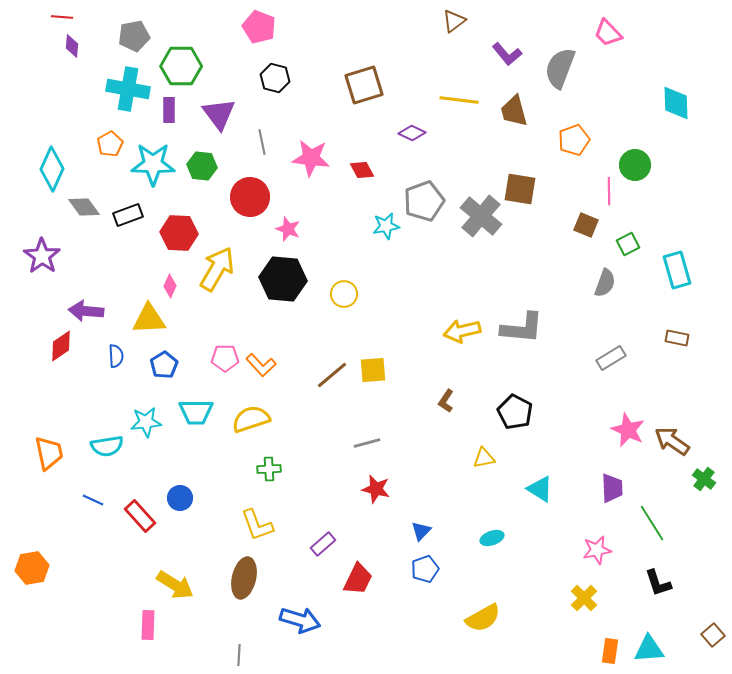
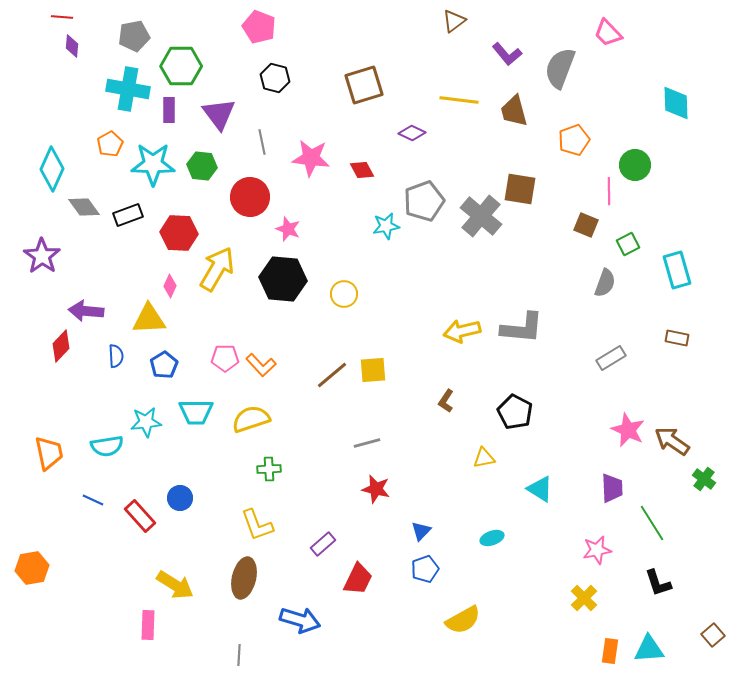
red diamond at (61, 346): rotated 12 degrees counterclockwise
yellow semicircle at (483, 618): moved 20 px left, 2 px down
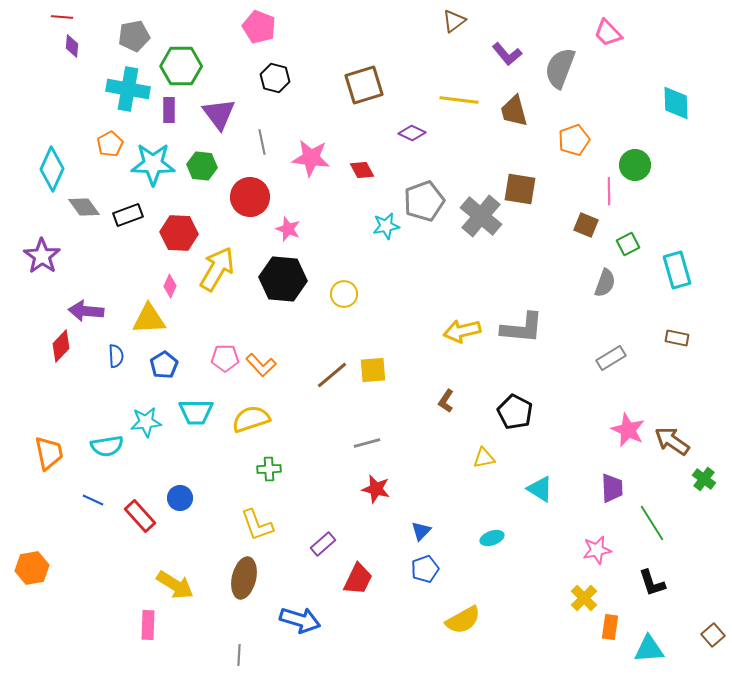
black L-shape at (658, 583): moved 6 px left
orange rectangle at (610, 651): moved 24 px up
